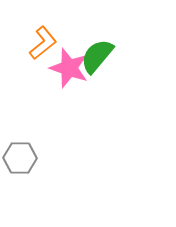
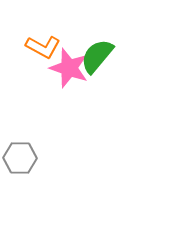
orange L-shape: moved 4 px down; rotated 68 degrees clockwise
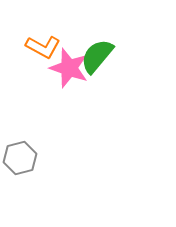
gray hexagon: rotated 16 degrees counterclockwise
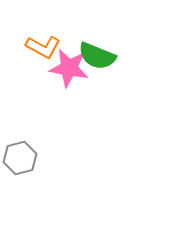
green semicircle: rotated 108 degrees counterclockwise
pink star: rotated 9 degrees counterclockwise
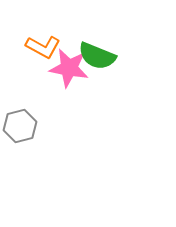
gray hexagon: moved 32 px up
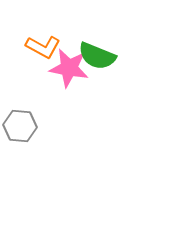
gray hexagon: rotated 20 degrees clockwise
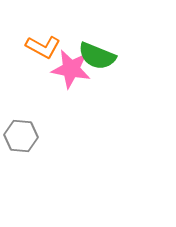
pink star: moved 2 px right, 1 px down
gray hexagon: moved 1 px right, 10 px down
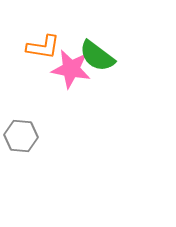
orange L-shape: rotated 20 degrees counterclockwise
green semicircle: rotated 15 degrees clockwise
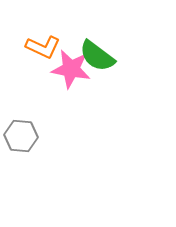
orange L-shape: rotated 16 degrees clockwise
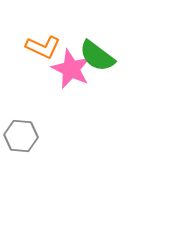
pink star: rotated 15 degrees clockwise
